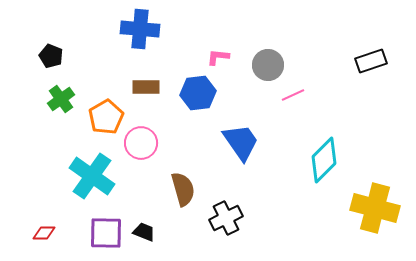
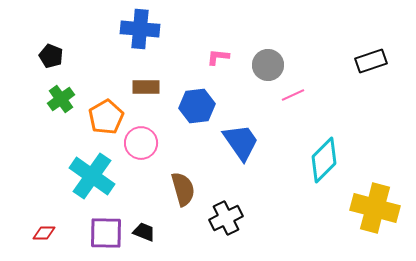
blue hexagon: moved 1 px left, 13 px down
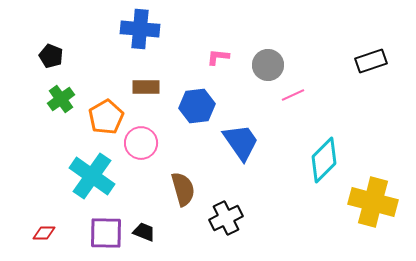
yellow cross: moved 2 px left, 6 px up
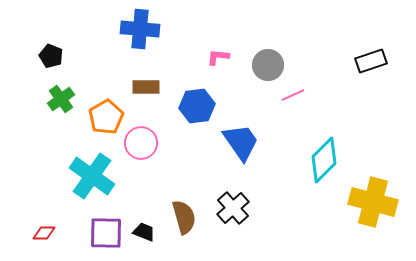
brown semicircle: moved 1 px right, 28 px down
black cross: moved 7 px right, 10 px up; rotated 16 degrees counterclockwise
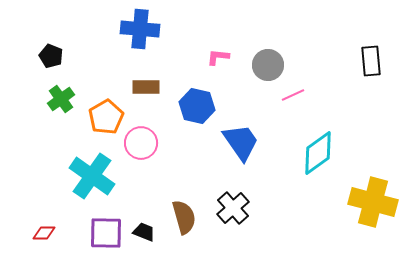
black rectangle: rotated 76 degrees counterclockwise
blue hexagon: rotated 20 degrees clockwise
cyan diamond: moved 6 px left, 7 px up; rotated 9 degrees clockwise
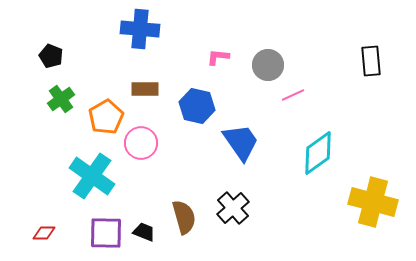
brown rectangle: moved 1 px left, 2 px down
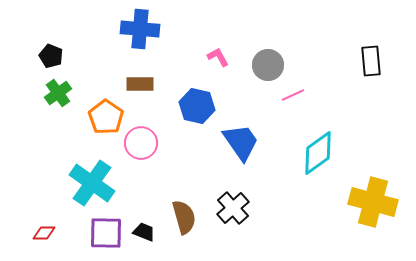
pink L-shape: rotated 55 degrees clockwise
brown rectangle: moved 5 px left, 5 px up
green cross: moved 3 px left, 6 px up
orange pentagon: rotated 8 degrees counterclockwise
cyan cross: moved 7 px down
